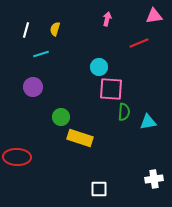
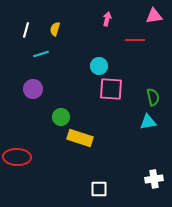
red line: moved 4 px left, 3 px up; rotated 24 degrees clockwise
cyan circle: moved 1 px up
purple circle: moved 2 px down
green semicircle: moved 29 px right, 15 px up; rotated 18 degrees counterclockwise
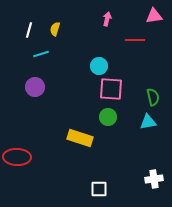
white line: moved 3 px right
purple circle: moved 2 px right, 2 px up
green circle: moved 47 px right
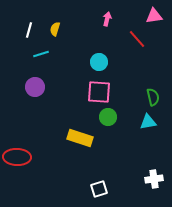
red line: moved 2 px right, 1 px up; rotated 48 degrees clockwise
cyan circle: moved 4 px up
pink square: moved 12 px left, 3 px down
white square: rotated 18 degrees counterclockwise
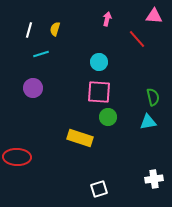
pink triangle: rotated 12 degrees clockwise
purple circle: moved 2 px left, 1 px down
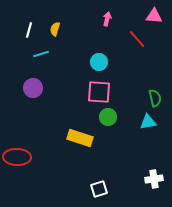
green semicircle: moved 2 px right, 1 px down
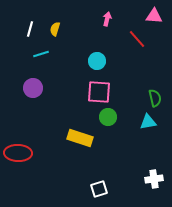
white line: moved 1 px right, 1 px up
cyan circle: moved 2 px left, 1 px up
red ellipse: moved 1 px right, 4 px up
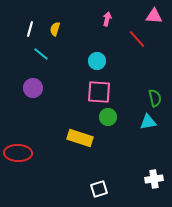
cyan line: rotated 56 degrees clockwise
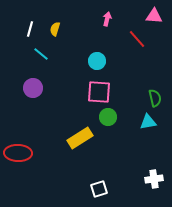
yellow rectangle: rotated 50 degrees counterclockwise
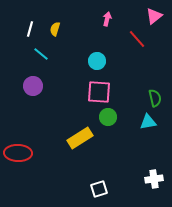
pink triangle: rotated 42 degrees counterclockwise
purple circle: moved 2 px up
